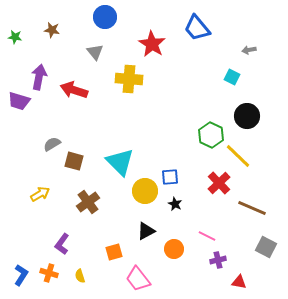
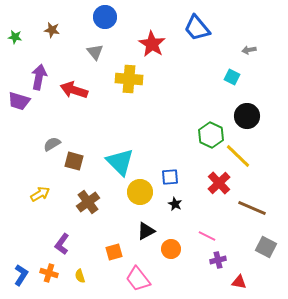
yellow circle: moved 5 px left, 1 px down
orange circle: moved 3 px left
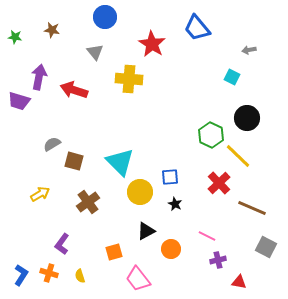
black circle: moved 2 px down
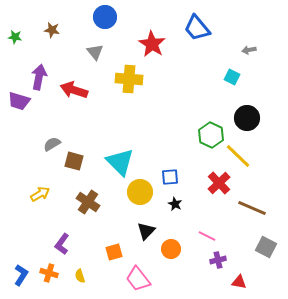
brown cross: rotated 20 degrees counterclockwise
black triangle: rotated 18 degrees counterclockwise
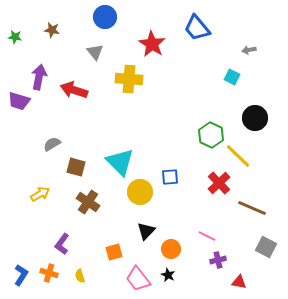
black circle: moved 8 px right
brown square: moved 2 px right, 6 px down
black star: moved 7 px left, 71 px down
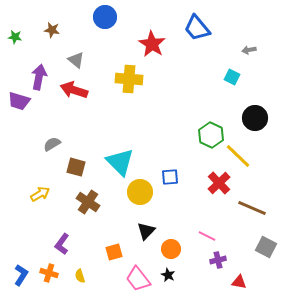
gray triangle: moved 19 px left, 8 px down; rotated 12 degrees counterclockwise
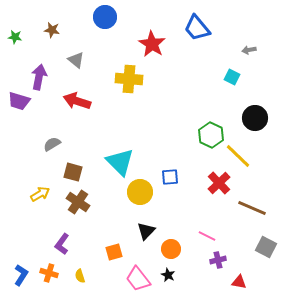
red arrow: moved 3 px right, 11 px down
brown square: moved 3 px left, 5 px down
brown cross: moved 10 px left
